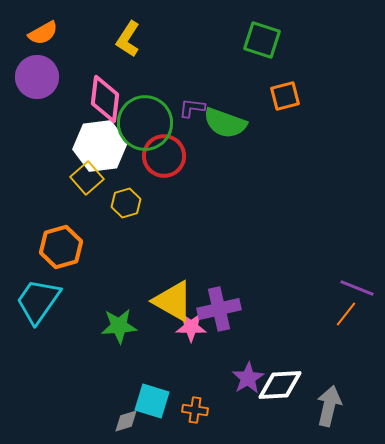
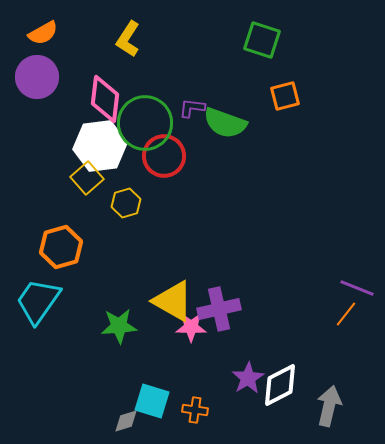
white diamond: rotated 24 degrees counterclockwise
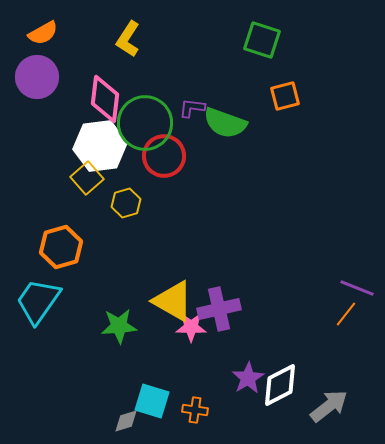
gray arrow: rotated 39 degrees clockwise
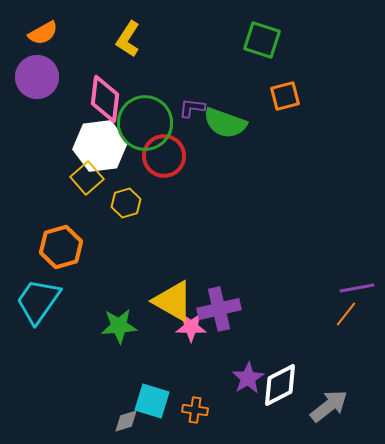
purple line: rotated 32 degrees counterclockwise
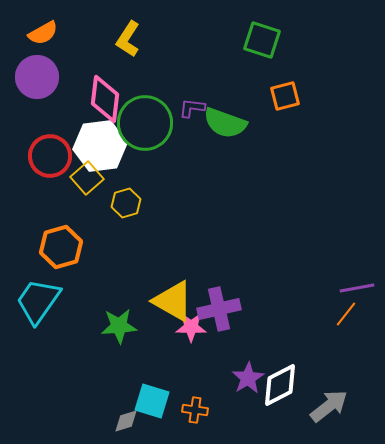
red circle: moved 114 px left
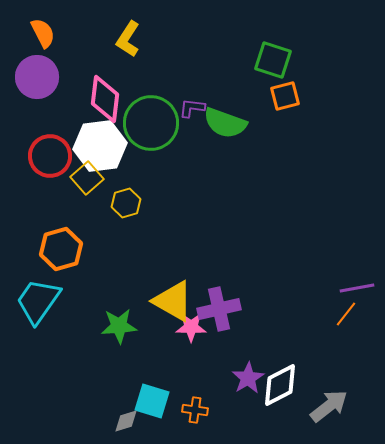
orange semicircle: rotated 88 degrees counterclockwise
green square: moved 11 px right, 20 px down
green circle: moved 6 px right
orange hexagon: moved 2 px down
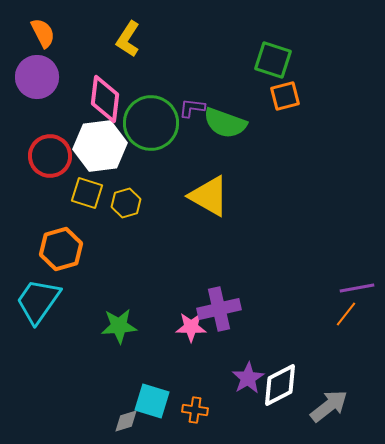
yellow square: moved 15 px down; rotated 32 degrees counterclockwise
yellow triangle: moved 36 px right, 105 px up
